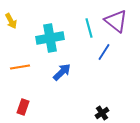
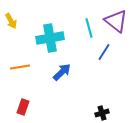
black cross: rotated 16 degrees clockwise
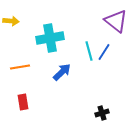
yellow arrow: rotated 56 degrees counterclockwise
cyan line: moved 23 px down
red rectangle: moved 5 px up; rotated 28 degrees counterclockwise
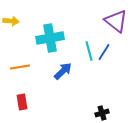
blue arrow: moved 1 px right, 1 px up
red rectangle: moved 1 px left
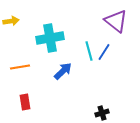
yellow arrow: rotated 14 degrees counterclockwise
red rectangle: moved 3 px right
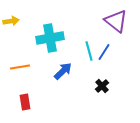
black cross: moved 27 px up; rotated 24 degrees counterclockwise
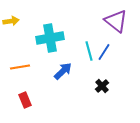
red rectangle: moved 2 px up; rotated 14 degrees counterclockwise
